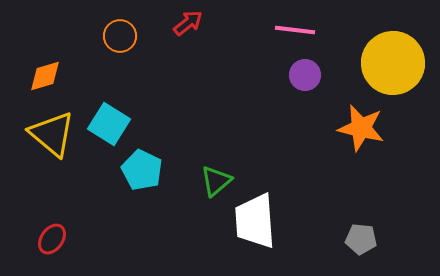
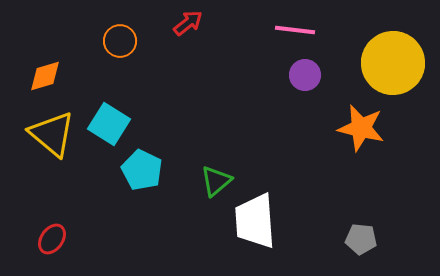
orange circle: moved 5 px down
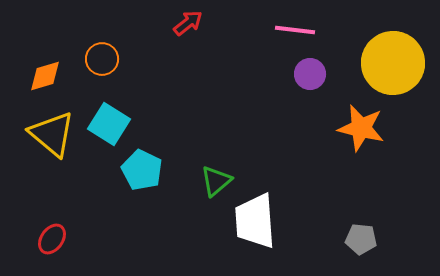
orange circle: moved 18 px left, 18 px down
purple circle: moved 5 px right, 1 px up
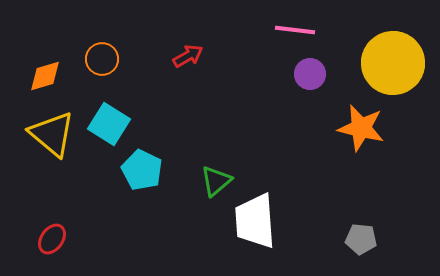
red arrow: moved 33 px down; rotated 8 degrees clockwise
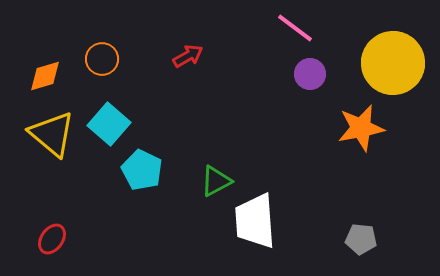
pink line: moved 2 px up; rotated 30 degrees clockwise
cyan square: rotated 9 degrees clockwise
orange star: rotated 24 degrees counterclockwise
green triangle: rotated 12 degrees clockwise
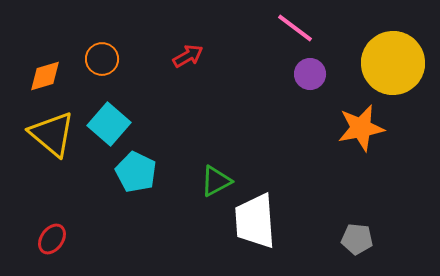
cyan pentagon: moved 6 px left, 2 px down
gray pentagon: moved 4 px left
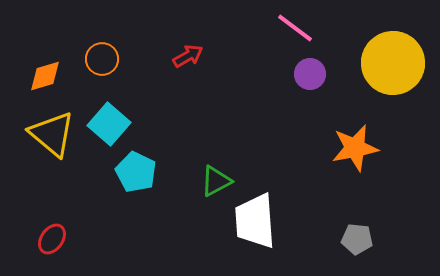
orange star: moved 6 px left, 20 px down
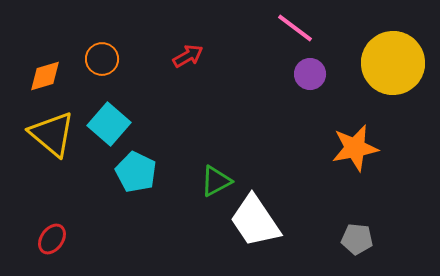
white trapezoid: rotated 30 degrees counterclockwise
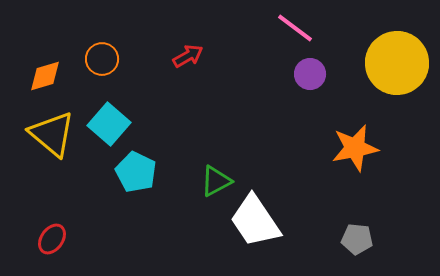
yellow circle: moved 4 px right
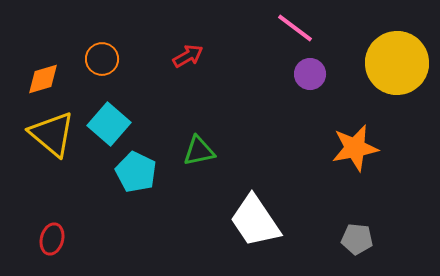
orange diamond: moved 2 px left, 3 px down
green triangle: moved 17 px left, 30 px up; rotated 16 degrees clockwise
red ellipse: rotated 20 degrees counterclockwise
